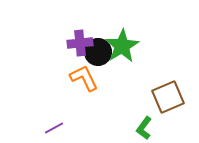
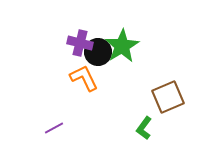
purple cross: rotated 20 degrees clockwise
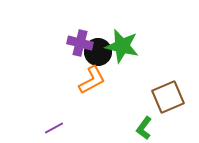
green star: rotated 28 degrees counterclockwise
orange L-shape: moved 8 px right, 2 px down; rotated 88 degrees clockwise
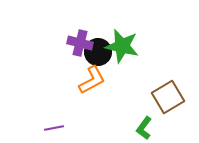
brown square: rotated 8 degrees counterclockwise
purple line: rotated 18 degrees clockwise
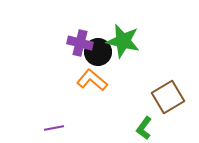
green star: moved 1 px right, 5 px up
orange L-shape: rotated 112 degrees counterclockwise
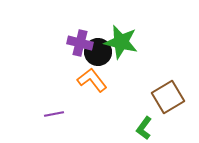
green star: moved 2 px left, 1 px down
orange L-shape: rotated 12 degrees clockwise
purple line: moved 14 px up
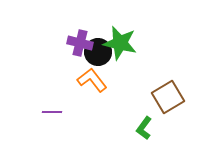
green star: moved 1 px left, 1 px down
purple line: moved 2 px left, 2 px up; rotated 12 degrees clockwise
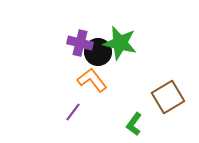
purple line: moved 21 px right; rotated 54 degrees counterclockwise
green L-shape: moved 10 px left, 4 px up
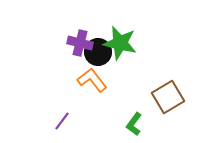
purple line: moved 11 px left, 9 px down
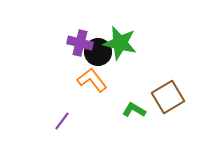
green L-shape: moved 14 px up; rotated 85 degrees clockwise
